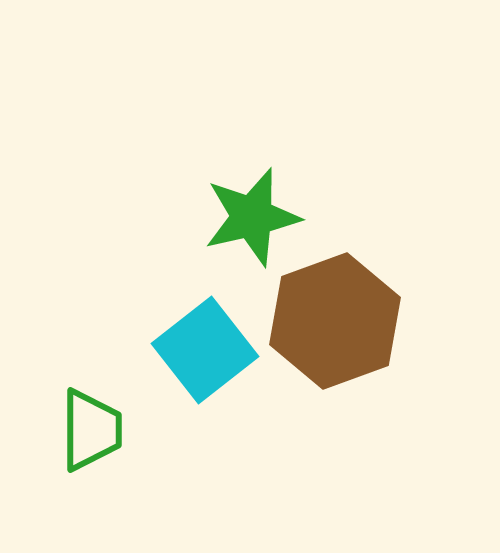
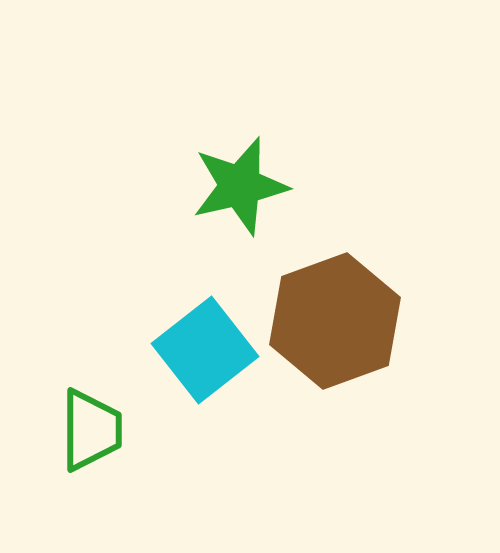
green star: moved 12 px left, 31 px up
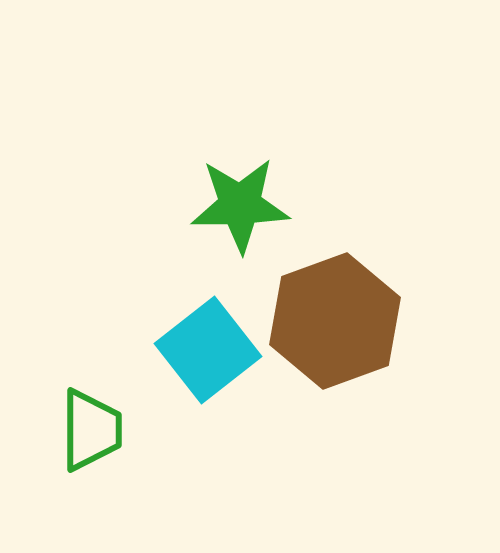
green star: moved 19 px down; rotated 12 degrees clockwise
cyan square: moved 3 px right
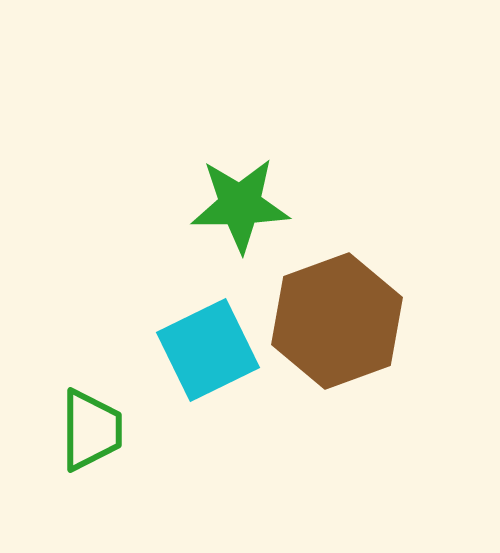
brown hexagon: moved 2 px right
cyan square: rotated 12 degrees clockwise
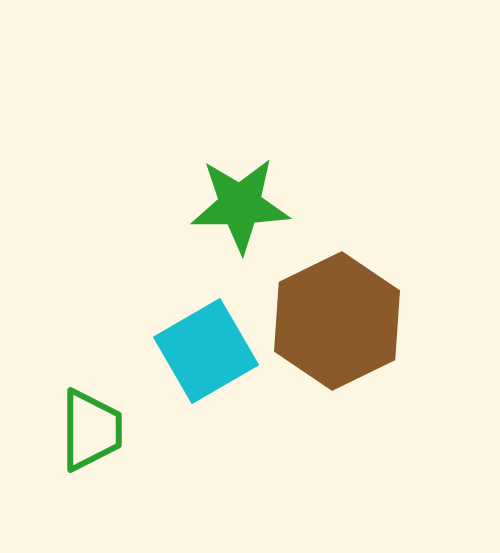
brown hexagon: rotated 6 degrees counterclockwise
cyan square: moved 2 px left, 1 px down; rotated 4 degrees counterclockwise
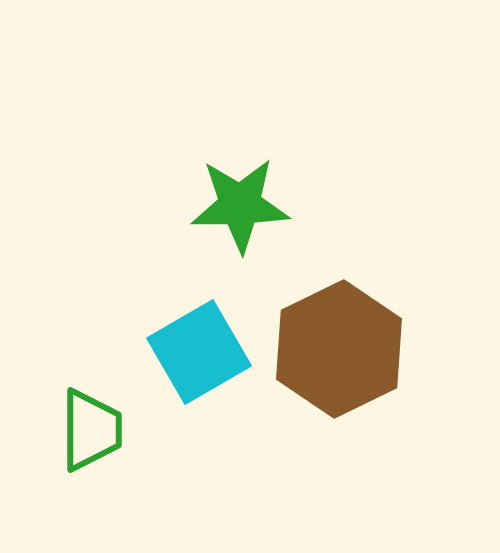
brown hexagon: moved 2 px right, 28 px down
cyan square: moved 7 px left, 1 px down
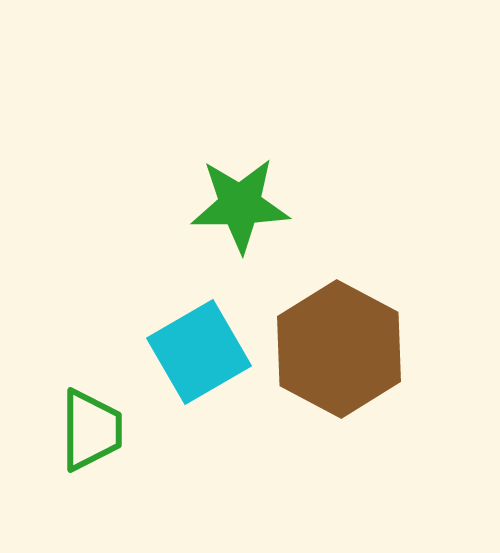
brown hexagon: rotated 6 degrees counterclockwise
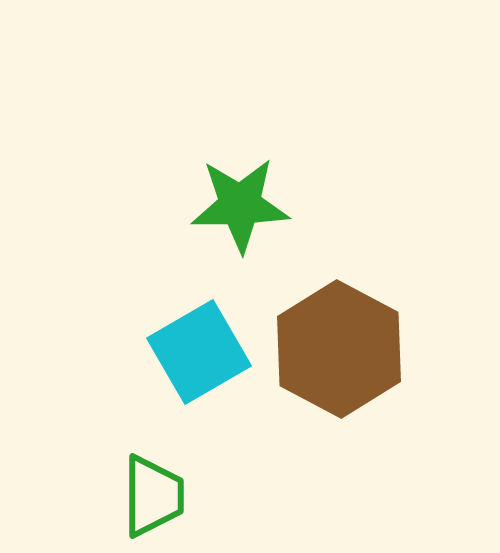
green trapezoid: moved 62 px right, 66 px down
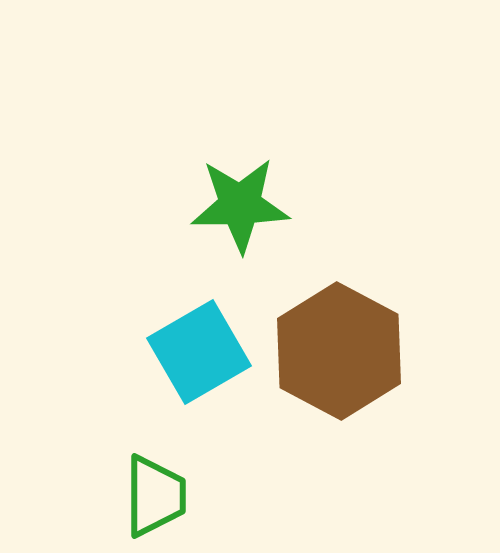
brown hexagon: moved 2 px down
green trapezoid: moved 2 px right
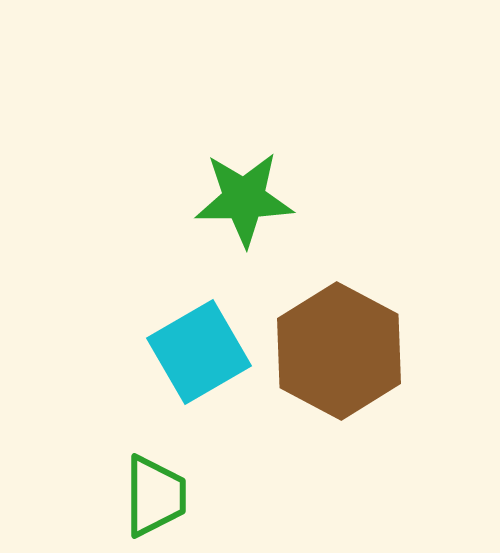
green star: moved 4 px right, 6 px up
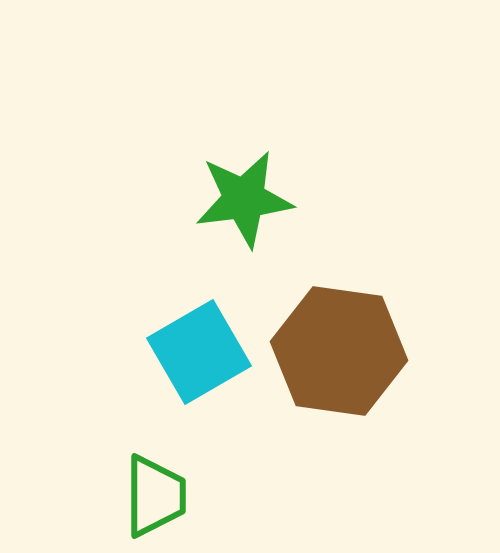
green star: rotated 6 degrees counterclockwise
brown hexagon: rotated 20 degrees counterclockwise
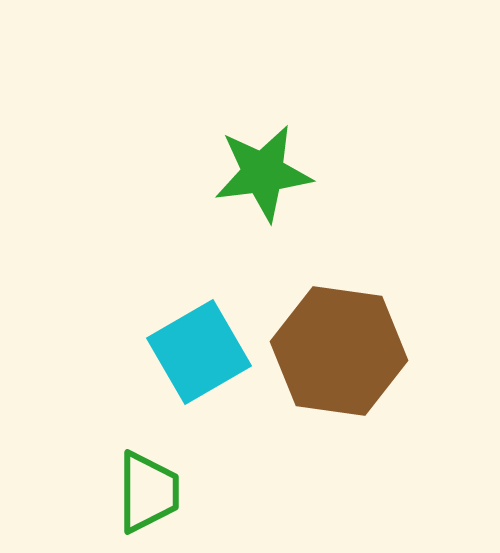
green star: moved 19 px right, 26 px up
green trapezoid: moved 7 px left, 4 px up
